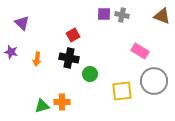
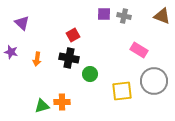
gray cross: moved 2 px right, 1 px down
pink rectangle: moved 1 px left, 1 px up
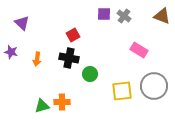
gray cross: rotated 24 degrees clockwise
gray circle: moved 5 px down
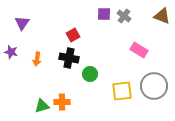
purple triangle: rotated 21 degrees clockwise
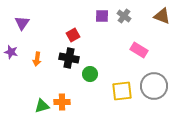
purple square: moved 2 px left, 2 px down
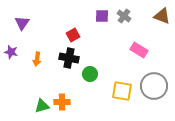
yellow square: rotated 15 degrees clockwise
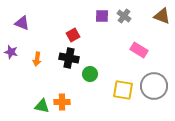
purple triangle: rotated 42 degrees counterclockwise
yellow square: moved 1 px right, 1 px up
green triangle: rotated 28 degrees clockwise
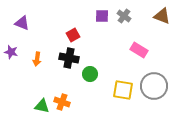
orange cross: rotated 21 degrees clockwise
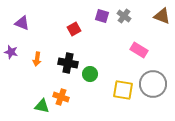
purple square: rotated 16 degrees clockwise
red square: moved 1 px right, 6 px up
black cross: moved 1 px left, 5 px down
gray circle: moved 1 px left, 2 px up
orange cross: moved 1 px left, 5 px up
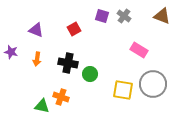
purple triangle: moved 14 px right, 7 px down
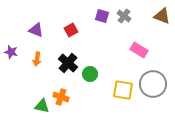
red square: moved 3 px left, 1 px down
black cross: rotated 30 degrees clockwise
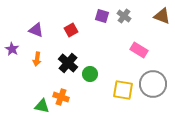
purple star: moved 1 px right, 3 px up; rotated 16 degrees clockwise
